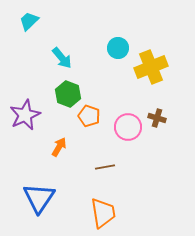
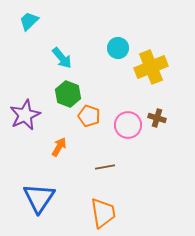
pink circle: moved 2 px up
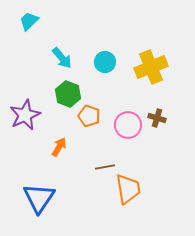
cyan circle: moved 13 px left, 14 px down
orange trapezoid: moved 25 px right, 24 px up
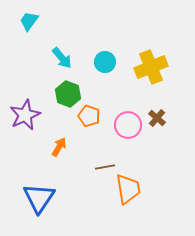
cyan trapezoid: rotated 10 degrees counterclockwise
brown cross: rotated 24 degrees clockwise
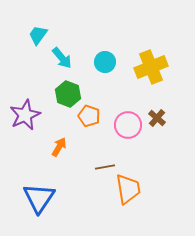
cyan trapezoid: moved 9 px right, 14 px down
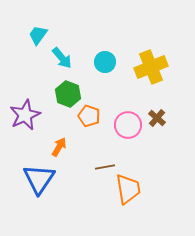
blue triangle: moved 19 px up
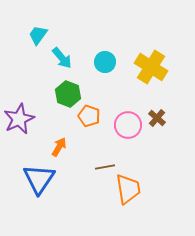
yellow cross: rotated 36 degrees counterclockwise
purple star: moved 6 px left, 4 px down
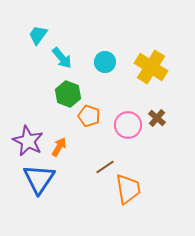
purple star: moved 9 px right, 22 px down; rotated 20 degrees counterclockwise
brown line: rotated 24 degrees counterclockwise
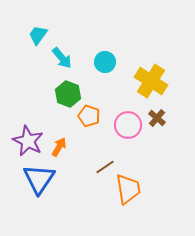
yellow cross: moved 14 px down
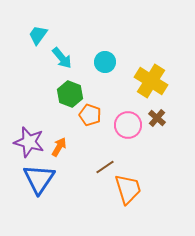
green hexagon: moved 2 px right
orange pentagon: moved 1 px right, 1 px up
purple star: moved 1 px right, 1 px down; rotated 12 degrees counterclockwise
orange trapezoid: rotated 8 degrees counterclockwise
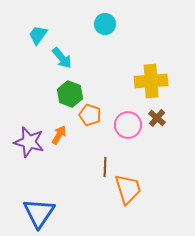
cyan circle: moved 38 px up
yellow cross: rotated 36 degrees counterclockwise
orange arrow: moved 12 px up
brown line: rotated 54 degrees counterclockwise
blue triangle: moved 34 px down
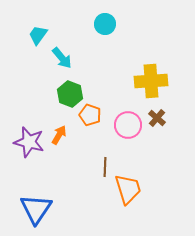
blue triangle: moved 3 px left, 4 px up
